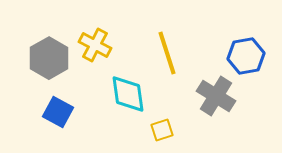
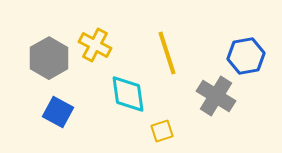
yellow square: moved 1 px down
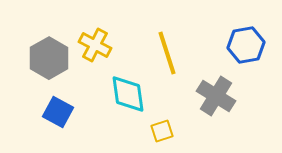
blue hexagon: moved 11 px up
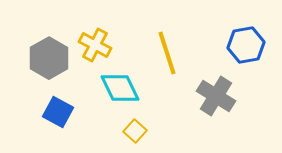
cyan diamond: moved 8 px left, 6 px up; rotated 18 degrees counterclockwise
yellow square: moved 27 px left; rotated 30 degrees counterclockwise
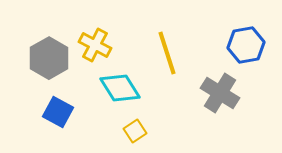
cyan diamond: rotated 6 degrees counterclockwise
gray cross: moved 4 px right, 3 px up
yellow square: rotated 15 degrees clockwise
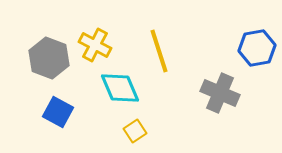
blue hexagon: moved 11 px right, 3 px down
yellow line: moved 8 px left, 2 px up
gray hexagon: rotated 9 degrees counterclockwise
cyan diamond: rotated 9 degrees clockwise
gray cross: rotated 9 degrees counterclockwise
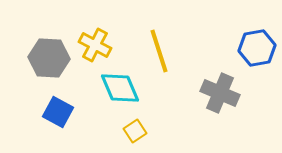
gray hexagon: rotated 18 degrees counterclockwise
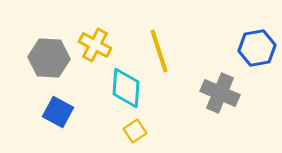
cyan diamond: moved 6 px right; rotated 27 degrees clockwise
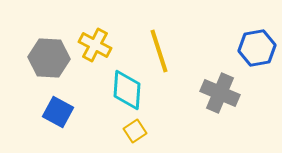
cyan diamond: moved 1 px right, 2 px down
